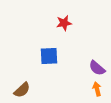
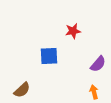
red star: moved 9 px right, 8 px down
purple semicircle: moved 1 px right, 4 px up; rotated 90 degrees counterclockwise
orange arrow: moved 3 px left, 3 px down
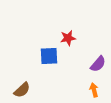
red star: moved 5 px left, 7 px down
orange arrow: moved 2 px up
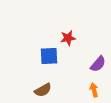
brown semicircle: moved 21 px right; rotated 12 degrees clockwise
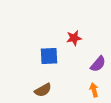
red star: moved 6 px right
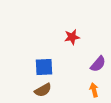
red star: moved 2 px left, 1 px up
blue square: moved 5 px left, 11 px down
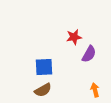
red star: moved 2 px right
purple semicircle: moved 9 px left, 10 px up; rotated 12 degrees counterclockwise
orange arrow: moved 1 px right
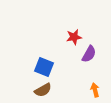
blue square: rotated 24 degrees clockwise
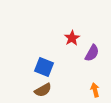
red star: moved 2 px left, 1 px down; rotated 21 degrees counterclockwise
purple semicircle: moved 3 px right, 1 px up
